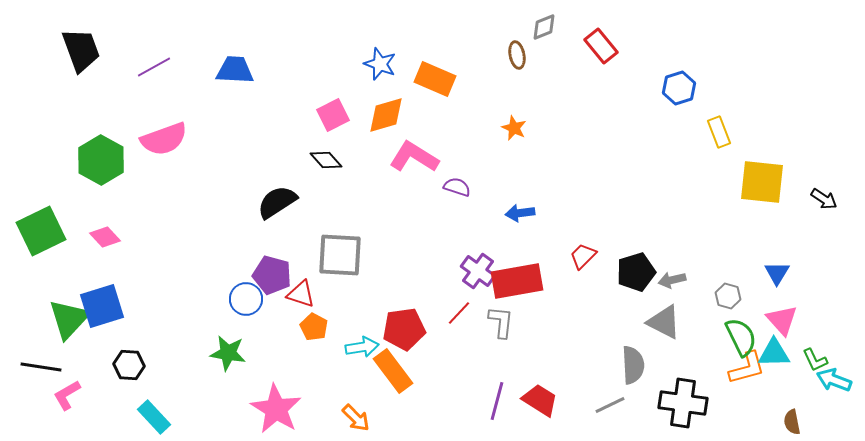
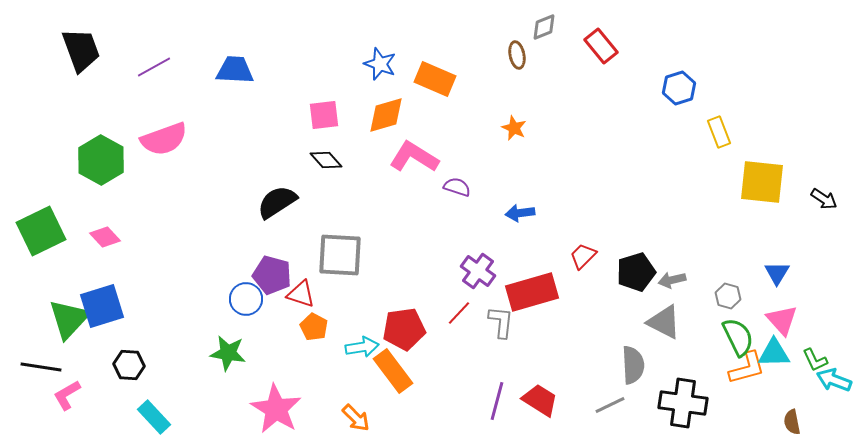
pink square at (333, 115): moved 9 px left; rotated 20 degrees clockwise
red rectangle at (517, 281): moved 15 px right, 11 px down; rotated 6 degrees counterclockwise
green semicircle at (741, 337): moved 3 px left
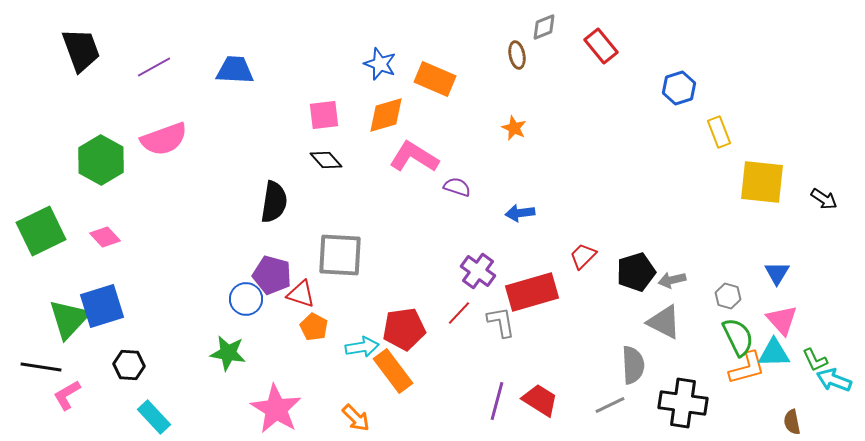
black semicircle at (277, 202): moved 3 px left; rotated 132 degrees clockwise
gray L-shape at (501, 322): rotated 16 degrees counterclockwise
